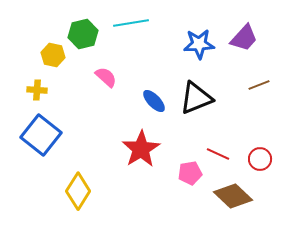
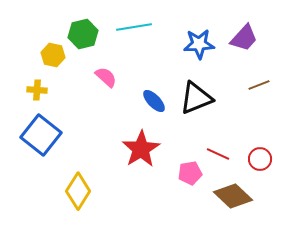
cyan line: moved 3 px right, 4 px down
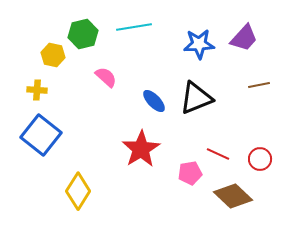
brown line: rotated 10 degrees clockwise
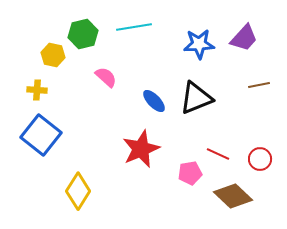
red star: rotated 9 degrees clockwise
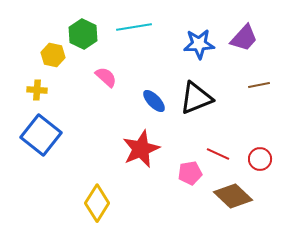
green hexagon: rotated 20 degrees counterclockwise
yellow diamond: moved 19 px right, 12 px down
